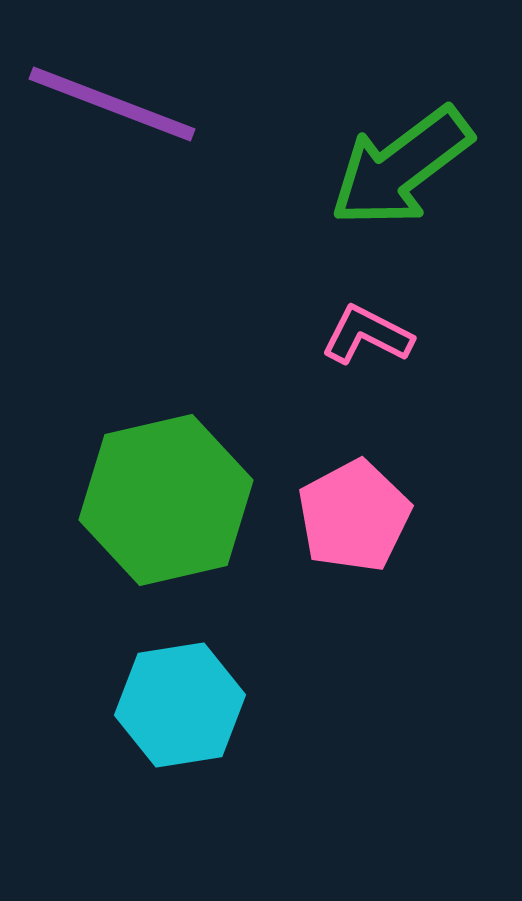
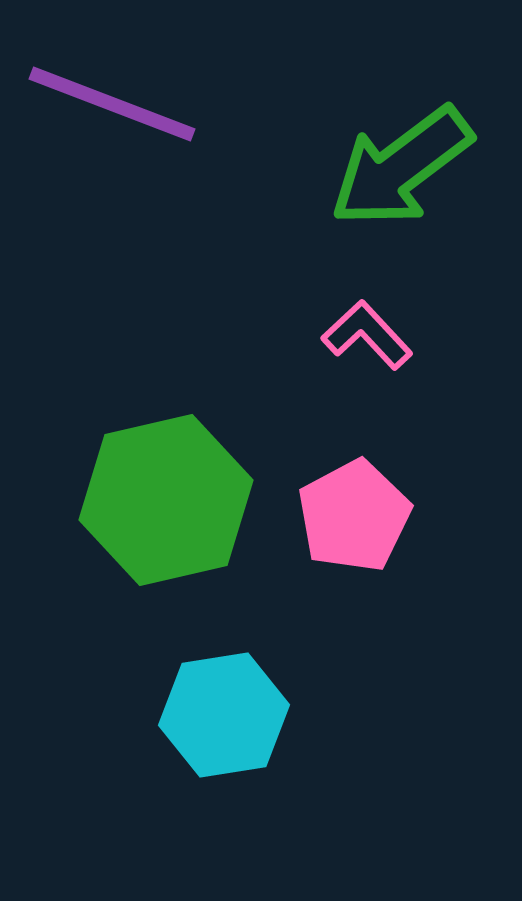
pink L-shape: rotated 20 degrees clockwise
cyan hexagon: moved 44 px right, 10 px down
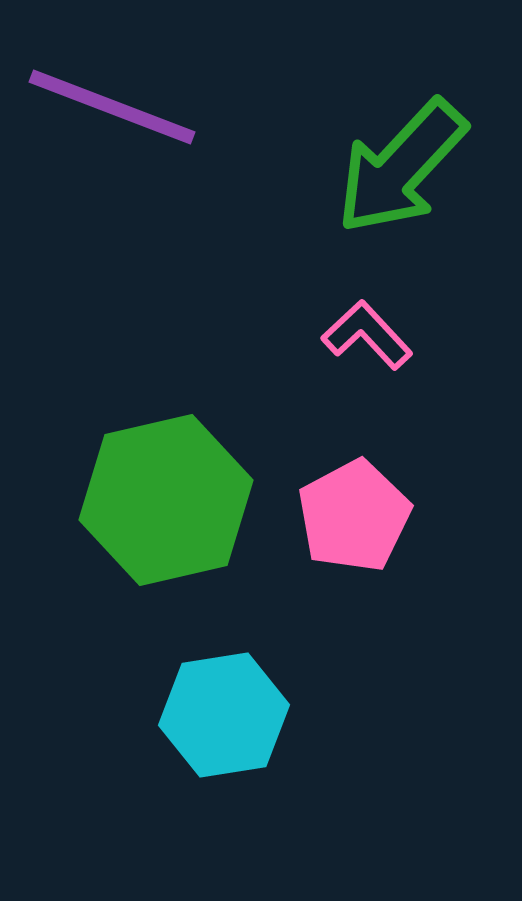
purple line: moved 3 px down
green arrow: rotated 10 degrees counterclockwise
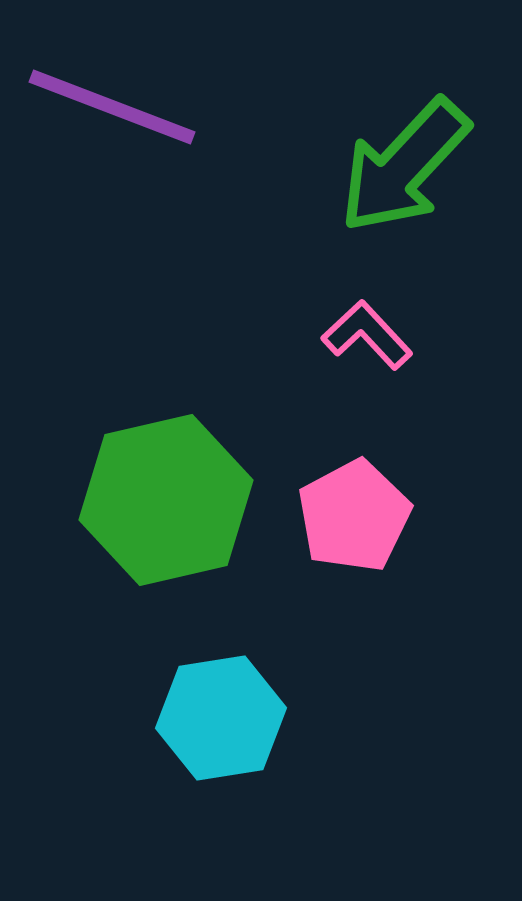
green arrow: moved 3 px right, 1 px up
cyan hexagon: moved 3 px left, 3 px down
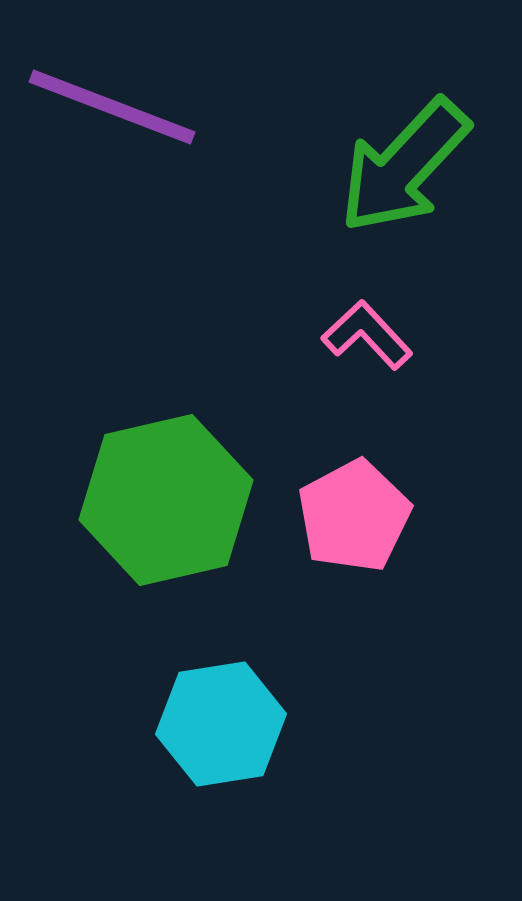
cyan hexagon: moved 6 px down
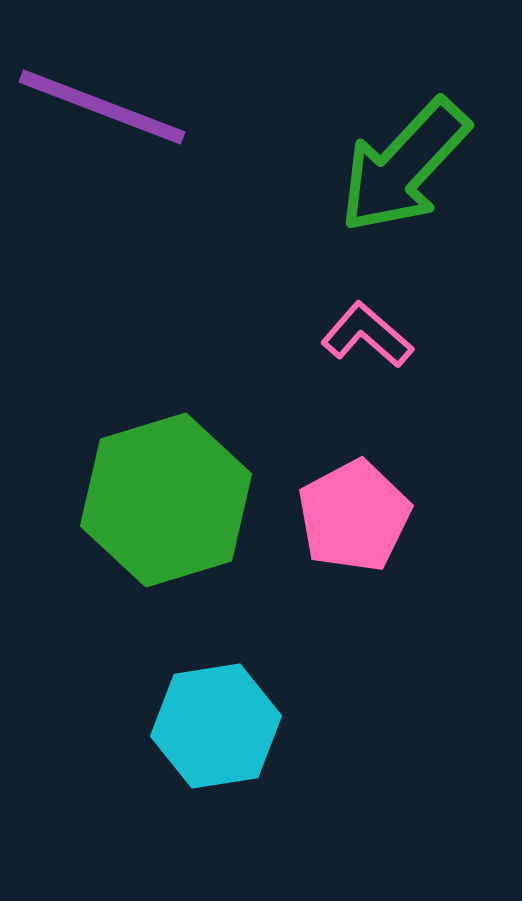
purple line: moved 10 px left
pink L-shape: rotated 6 degrees counterclockwise
green hexagon: rotated 4 degrees counterclockwise
cyan hexagon: moved 5 px left, 2 px down
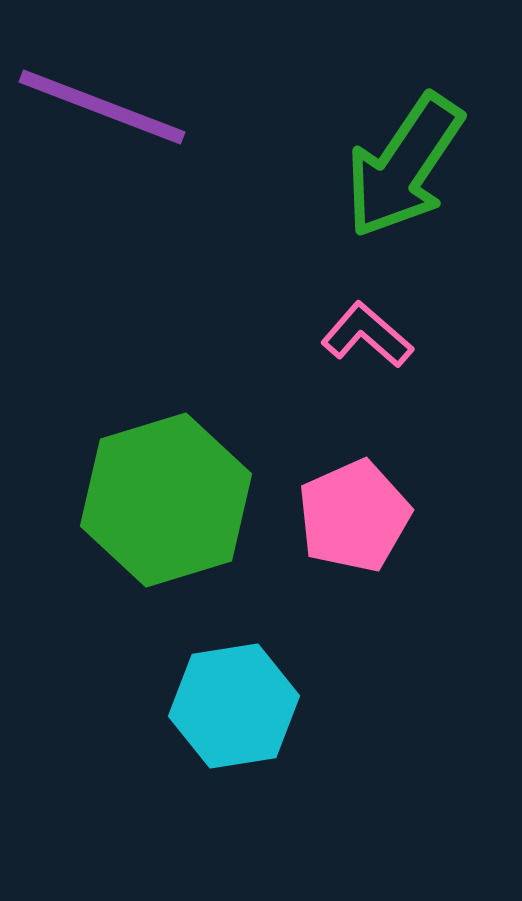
green arrow: rotated 9 degrees counterclockwise
pink pentagon: rotated 4 degrees clockwise
cyan hexagon: moved 18 px right, 20 px up
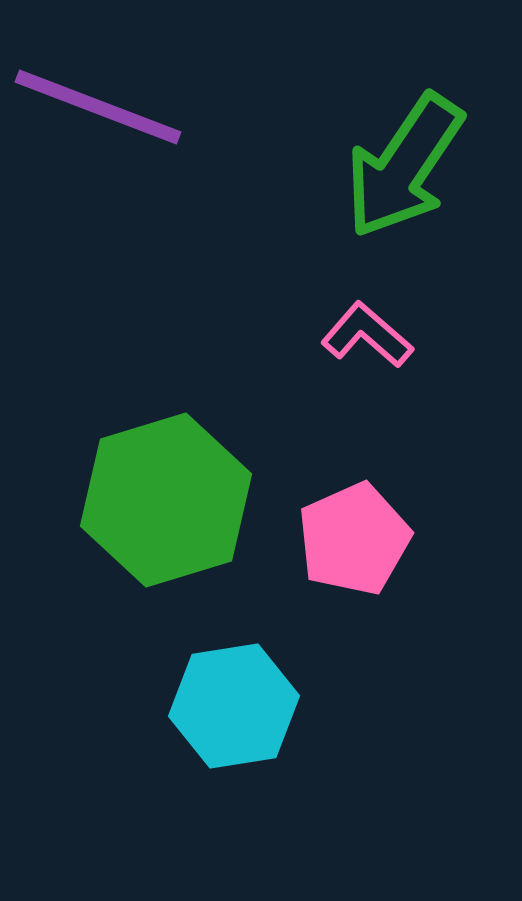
purple line: moved 4 px left
pink pentagon: moved 23 px down
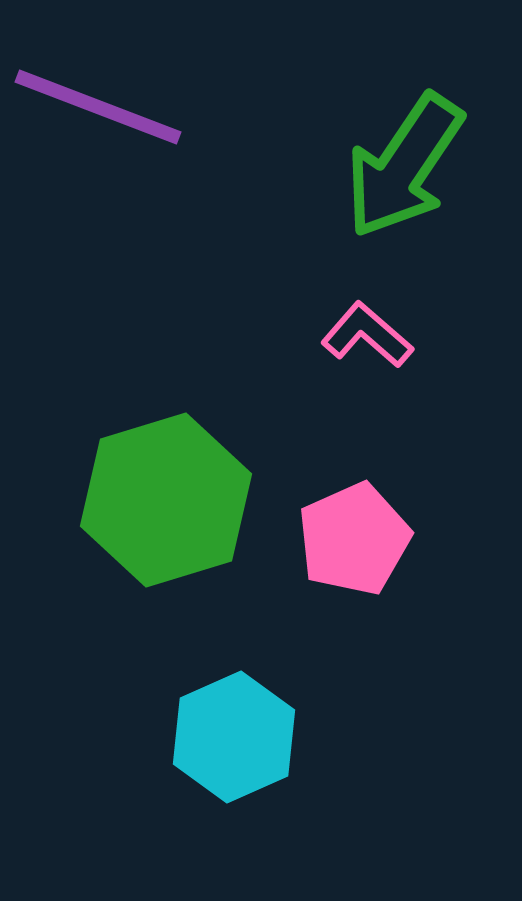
cyan hexagon: moved 31 px down; rotated 15 degrees counterclockwise
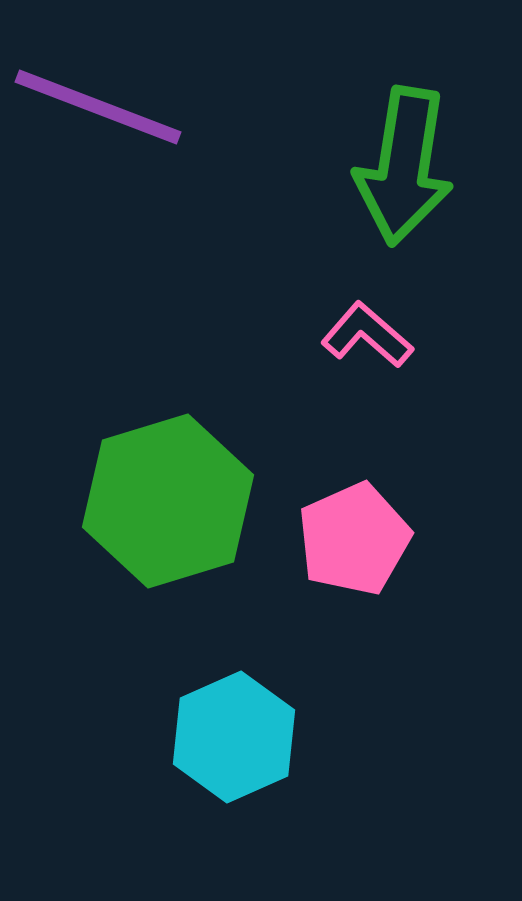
green arrow: rotated 25 degrees counterclockwise
green hexagon: moved 2 px right, 1 px down
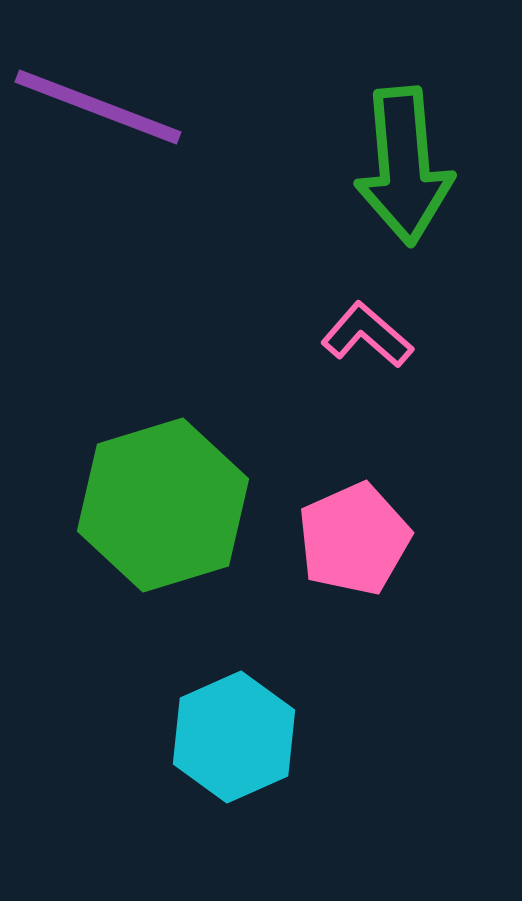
green arrow: rotated 14 degrees counterclockwise
green hexagon: moved 5 px left, 4 px down
